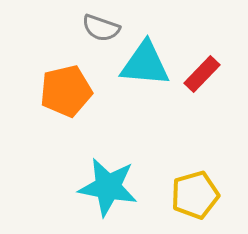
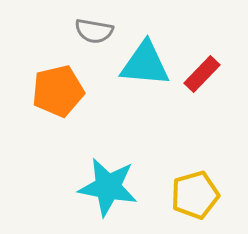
gray semicircle: moved 7 px left, 3 px down; rotated 9 degrees counterclockwise
orange pentagon: moved 8 px left
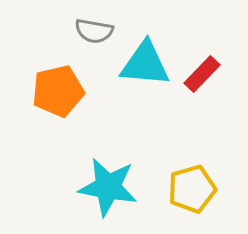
yellow pentagon: moved 3 px left, 6 px up
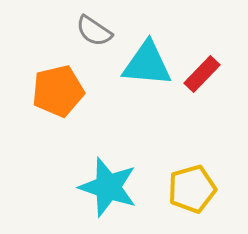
gray semicircle: rotated 24 degrees clockwise
cyan triangle: moved 2 px right
cyan star: rotated 8 degrees clockwise
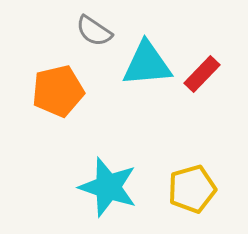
cyan triangle: rotated 10 degrees counterclockwise
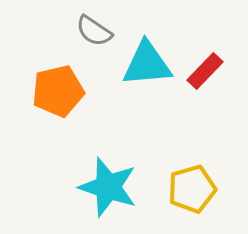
red rectangle: moved 3 px right, 3 px up
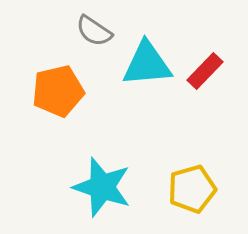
cyan star: moved 6 px left
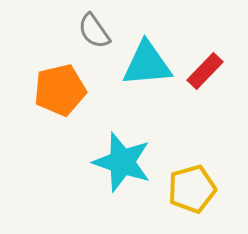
gray semicircle: rotated 21 degrees clockwise
orange pentagon: moved 2 px right, 1 px up
cyan star: moved 20 px right, 25 px up
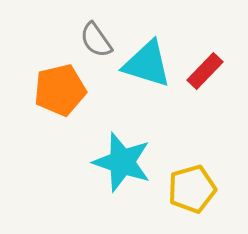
gray semicircle: moved 2 px right, 9 px down
cyan triangle: rotated 22 degrees clockwise
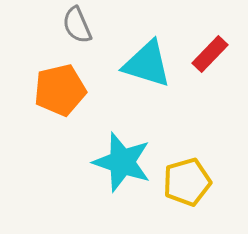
gray semicircle: moved 19 px left, 15 px up; rotated 12 degrees clockwise
red rectangle: moved 5 px right, 17 px up
yellow pentagon: moved 5 px left, 7 px up
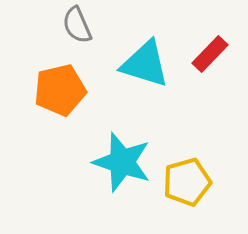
cyan triangle: moved 2 px left
